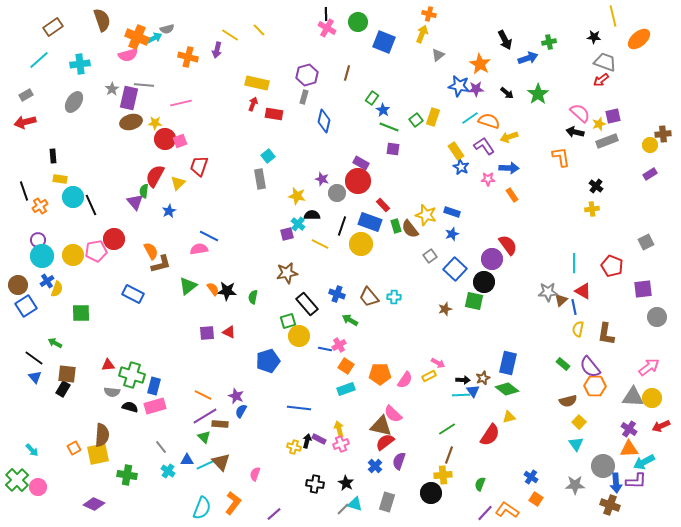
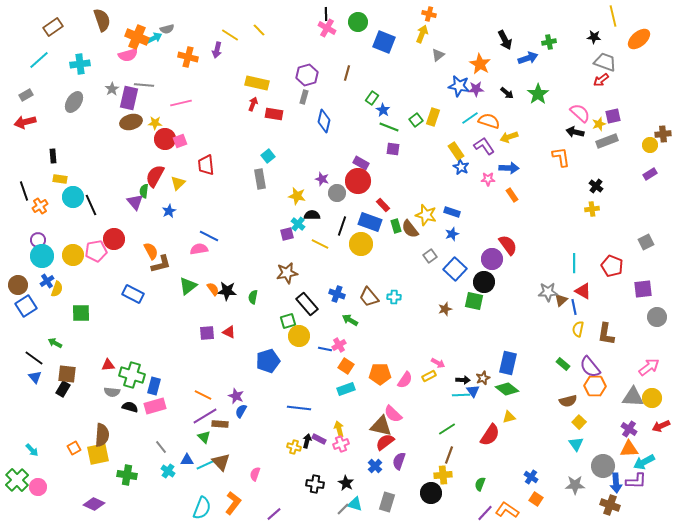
red trapezoid at (199, 166): moved 7 px right, 1 px up; rotated 25 degrees counterclockwise
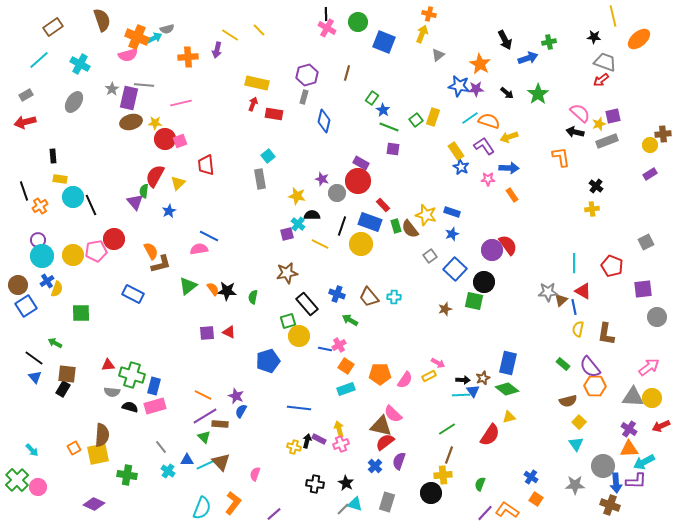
orange cross at (188, 57): rotated 18 degrees counterclockwise
cyan cross at (80, 64): rotated 36 degrees clockwise
purple circle at (492, 259): moved 9 px up
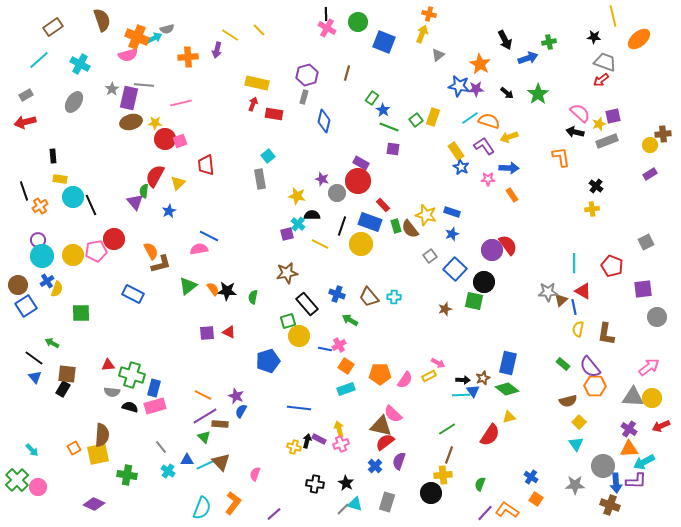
green arrow at (55, 343): moved 3 px left
blue rectangle at (154, 386): moved 2 px down
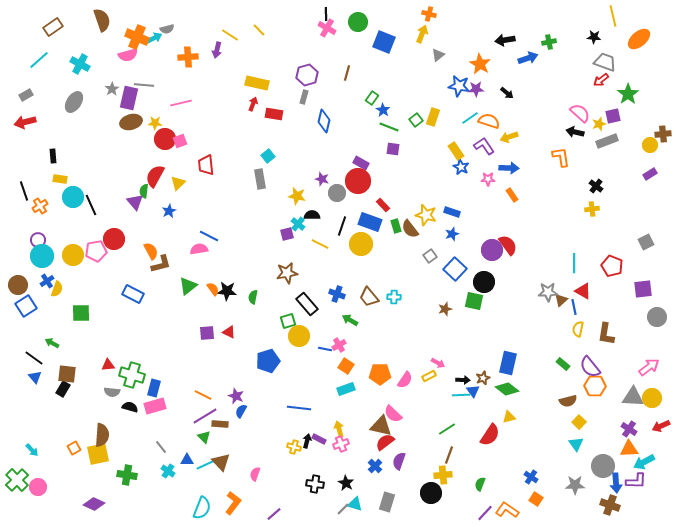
black arrow at (505, 40): rotated 108 degrees clockwise
green star at (538, 94): moved 90 px right
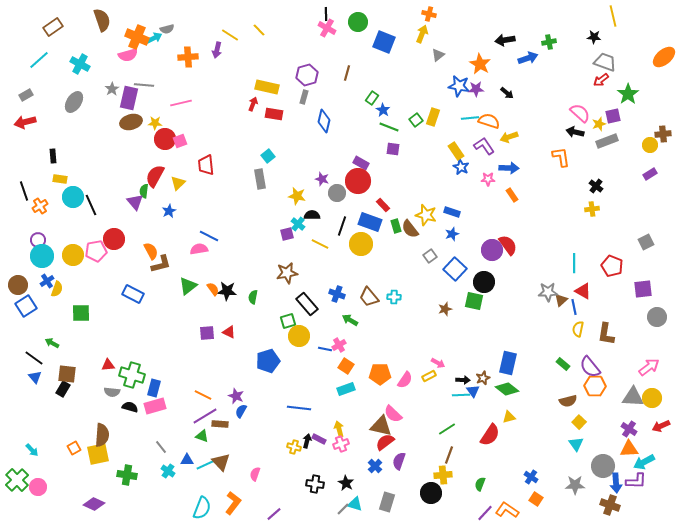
orange ellipse at (639, 39): moved 25 px right, 18 px down
yellow rectangle at (257, 83): moved 10 px right, 4 px down
cyan line at (470, 118): rotated 30 degrees clockwise
green triangle at (204, 437): moved 2 px left, 1 px up; rotated 24 degrees counterclockwise
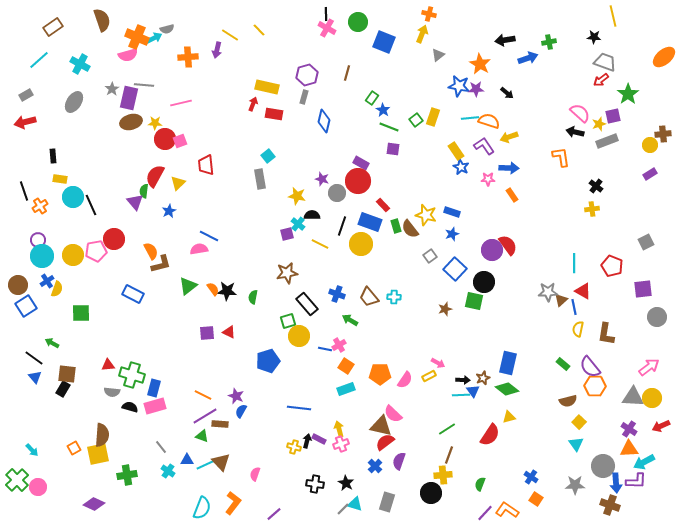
green cross at (127, 475): rotated 18 degrees counterclockwise
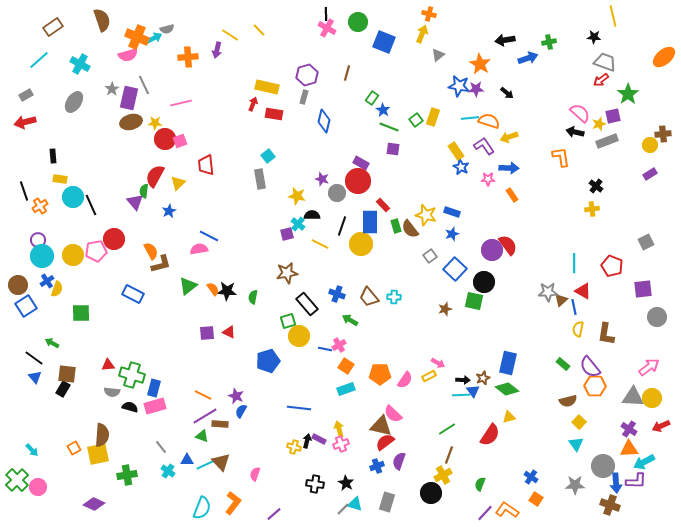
gray line at (144, 85): rotated 60 degrees clockwise
blue rectangle at (370, 222): rotated 70 degrees clockwise
blue cross at (375, 466): moved 2 px right; rotated 24 degrees clockwise
yellow cross at (443, 475): rotated 24 degrees counterclockwise
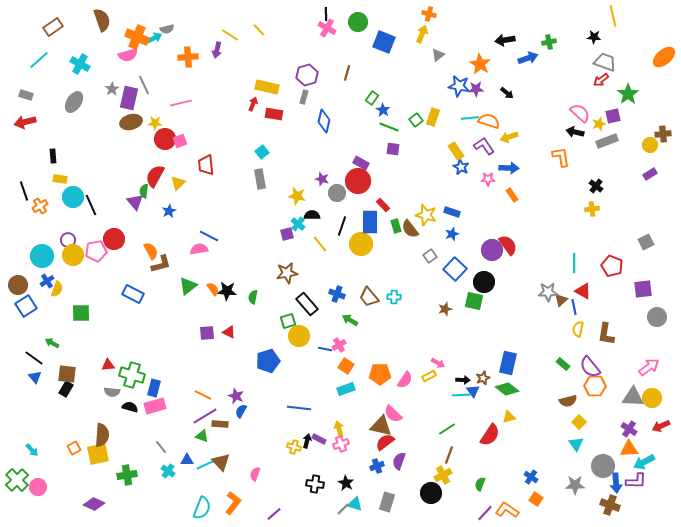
gray rectangle at (26, 95): rotated 48 degrees clockwise
cyan square at (268, 156): moved 6 px left, 4 px up
purple circle at (38, 240): moved 30 px right
yellow line at (320, 244): rotated 24 degrees clockwise
black rectangle at (63, 389): moved 3 px right
